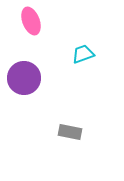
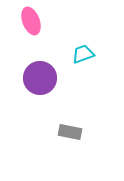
purple circle: moved 16 px right
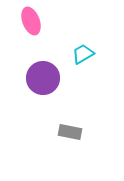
cyan trapezoid: rotated 10 degrees counterclockwise
purple circle: moved 3 px right
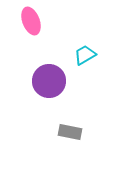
cyan trapezoid: moved 2 px right, 1 px down
purple circle: moved 6 px right, 3 px down
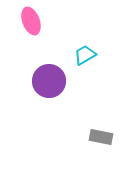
gray rectangle: moved 31 px right, 5 px down
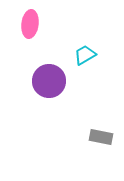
pink ellipse: moved 1 px left, 3 px down; rotated 28 degrees clockwise
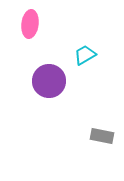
gray rectangle: moved 1 px right, 1 px up
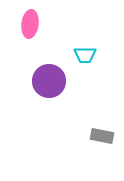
cyan trapezoid: rotated 150 degrees counterclockwise
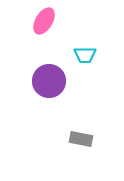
pink ellipse: moved 14 px right, 3 px up; rotated 24 degrees clockwise
gray rectangle: moved 21 px left, 3 px down
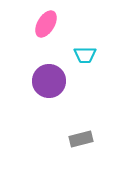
pink ellipse: moved 2 px right, 3 px down
gray rectangle: rotated 25 degrees counterclockwise
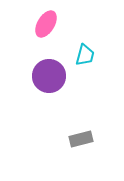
cyan trapezoid: rotated 75 degrees counterclockwise
purple circle: moved 5 px up
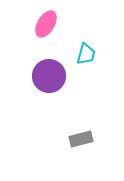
cyan trapezoid: moved 1 px right, 1 px up
